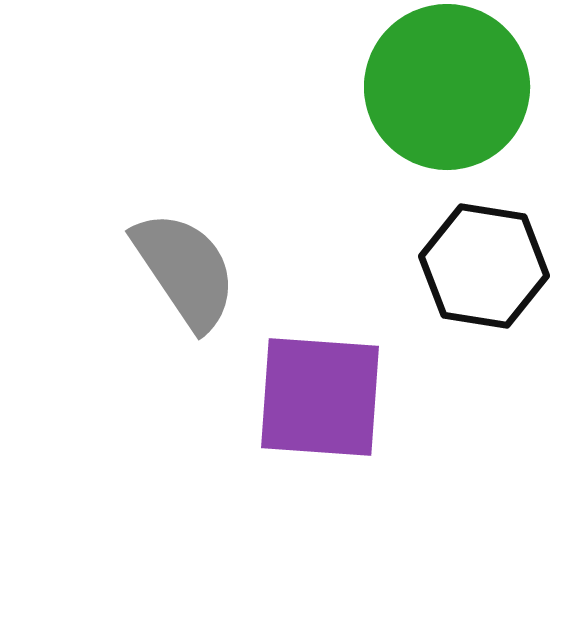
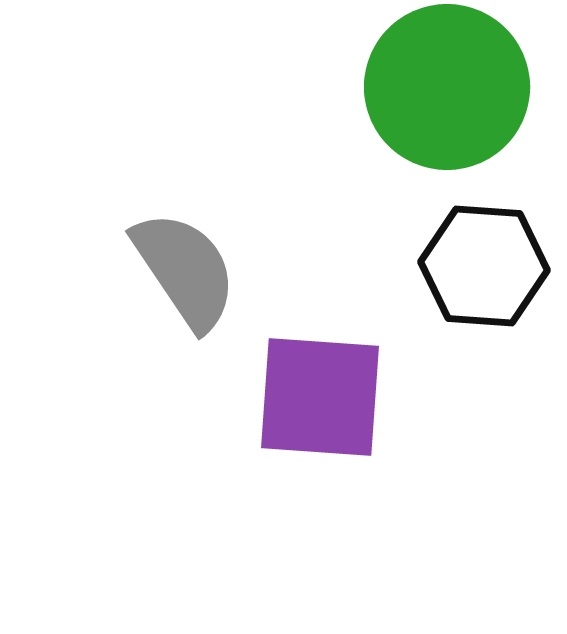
black hexagon: rotated 5 degrees counterclockwise
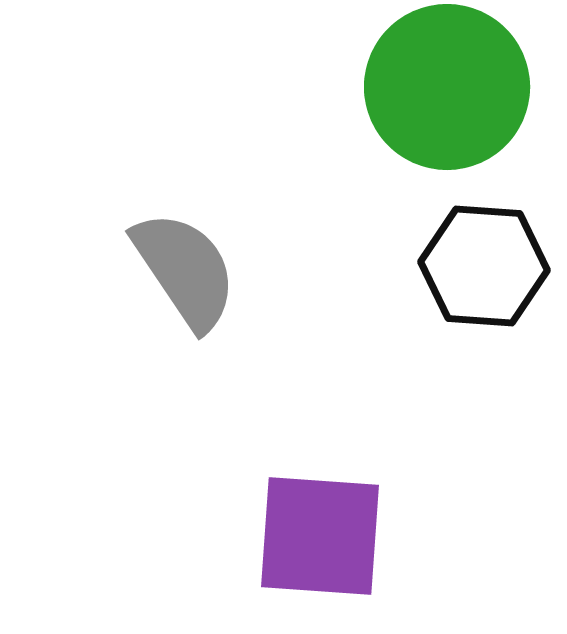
purple square: moved 139 px down
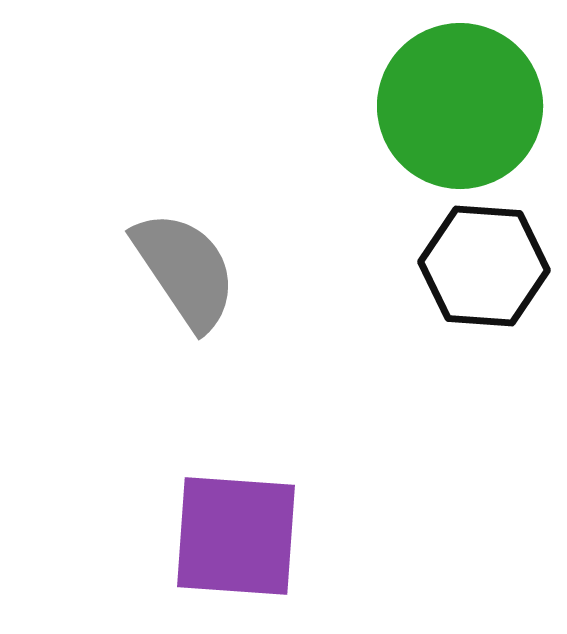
green circle: moved 13 px right, 19 px down
purple square: moved 84 px left
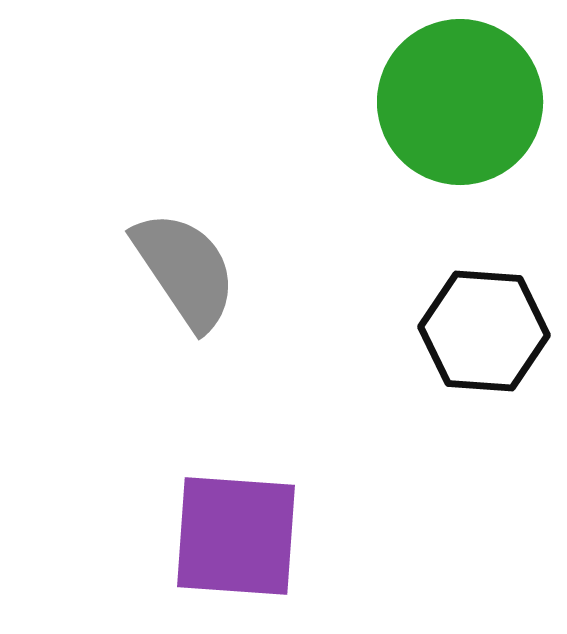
green circle: moved 4 px up
black hexagon: moved 65 px down
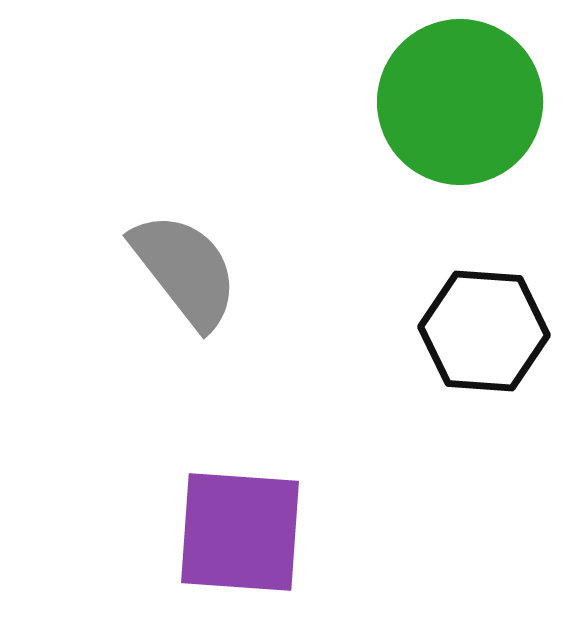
gray semicircle: rotated 4 degrees counterclockwise
purple square: moved 4 px right, 4 px up
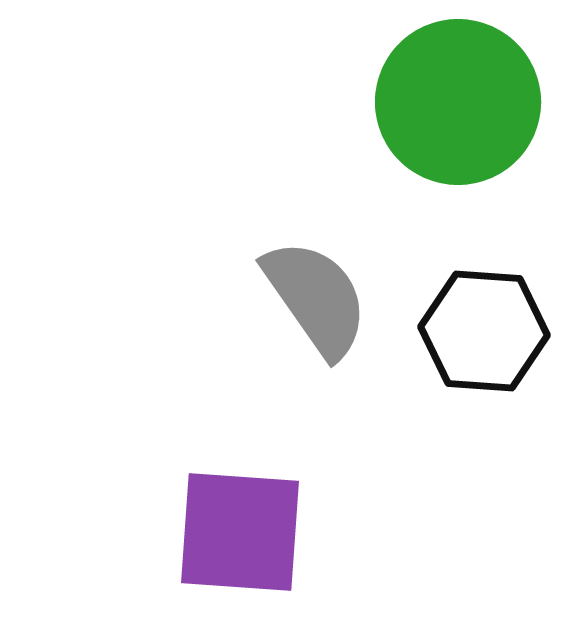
green circle: moved 2 px left
gray semicircle: moved 131 px right, 28 px down; rotated 3 degrees clockwise
